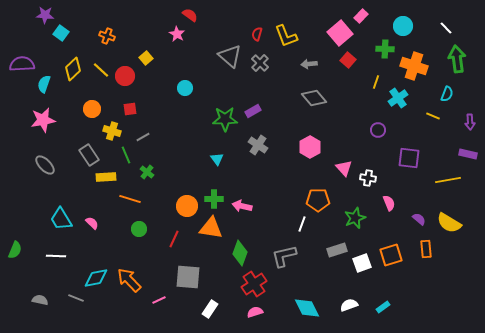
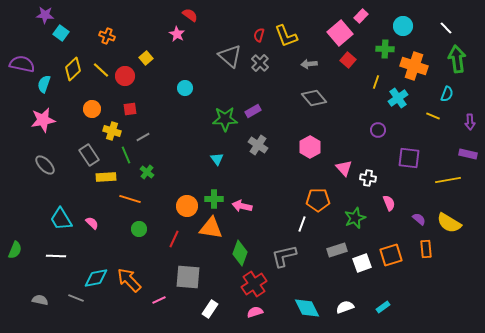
red semicircle at (257, 34): moved 2 px right, 1 px down
purple semicircle at (22, 64): rotated 15 degrees clockwise
white semicircle at (349, 305): moved 4 px left, 2 px down
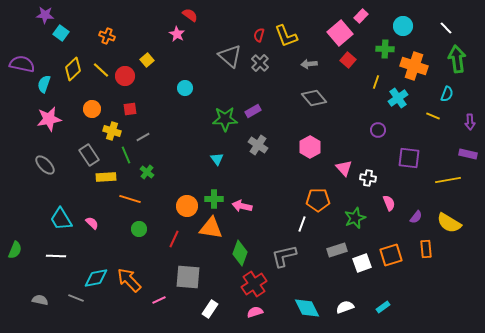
yellow square at (146, 58): moved 1 px right, 2 px down
pink star at (43, 120): moved 6 px right, 1 px up
purple semicircle at (419, 219): moved 3 px left, 2 px up; rotated 88 degrees clockwise
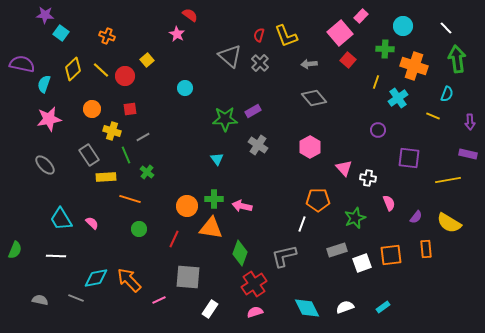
orange square at (391, 255): rotated 10 degrees clockwise
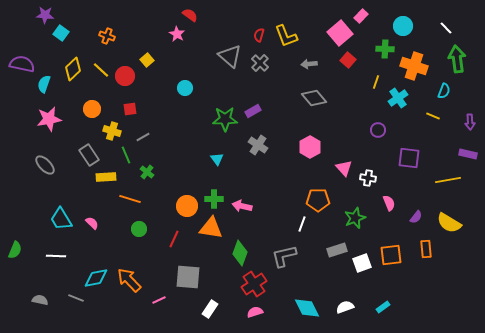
cyan semicircle at (447, 94): moved 3 px left, 3 px up
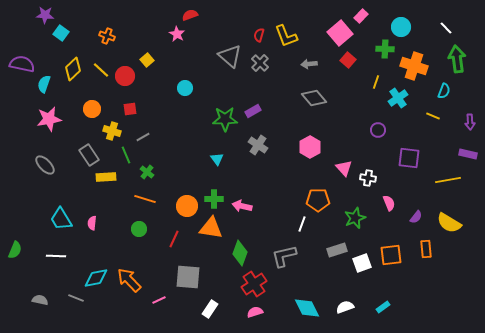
red semicircle at (190, 15): rotated 56 degrees counterclockwise
cyan circle at (403, 26): moved 2 px left, 1 px down
orange line at (130, 199): moved 15 px right
pink semicircle at (92, 223): rotated 128 degrees counterclockwise
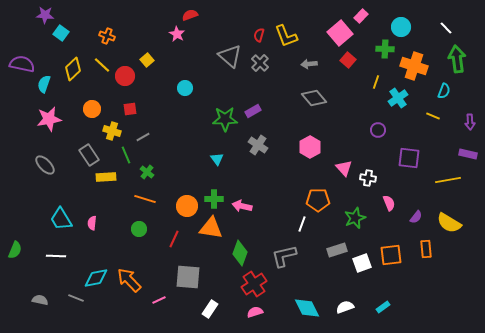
yellow line at (101, 70): moved 1 px right, 5 px up
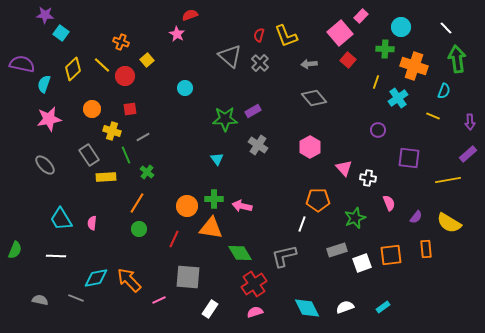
orange cross at (107, 36): moved 14 px right, 6 px down
purple rectangle at (468, 154): rotated 54 degrees counterclockwise
orange line at (145, 199): moved 8 px left, 4 px down; rotated 75 degrees counterclockwise
green diamond at (240, 253): rotated 50 degrees counterclockwise
